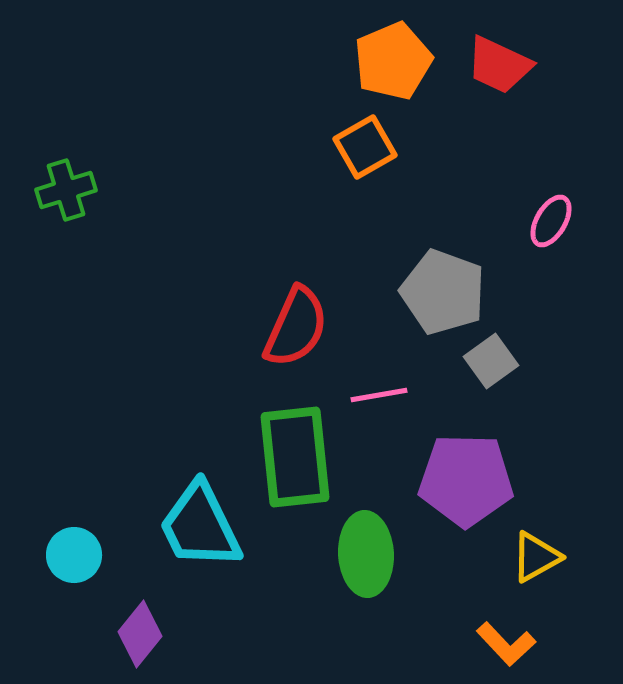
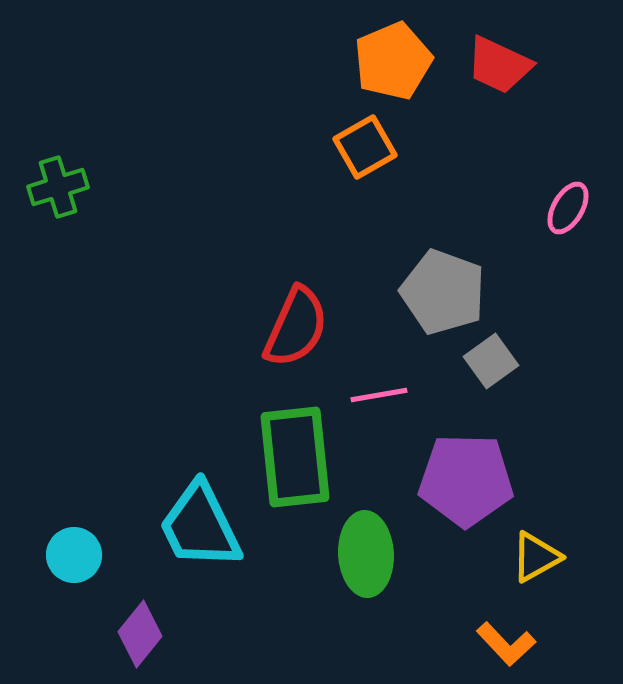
green cross: moved 8 px left, 3 px up
pink ellipse: moved 17 px right, 13 px up
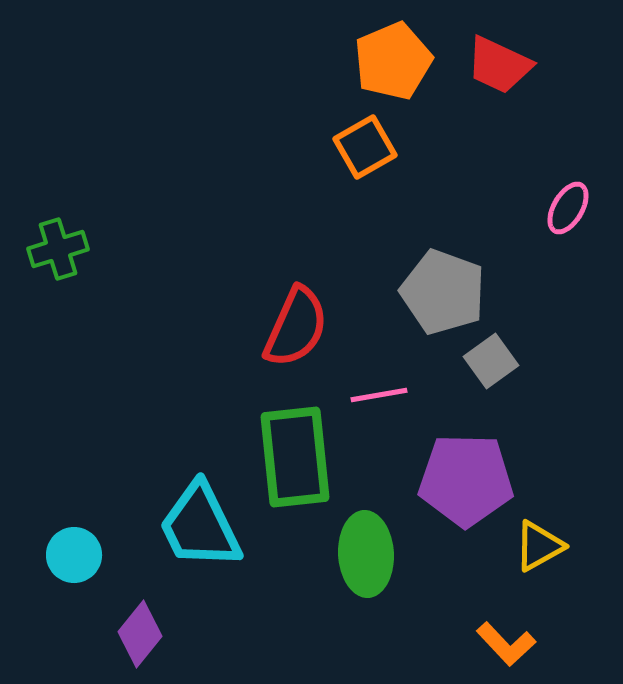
green cross: moved 62 px down
yellow triangle: moved 3 px right, 11 px up
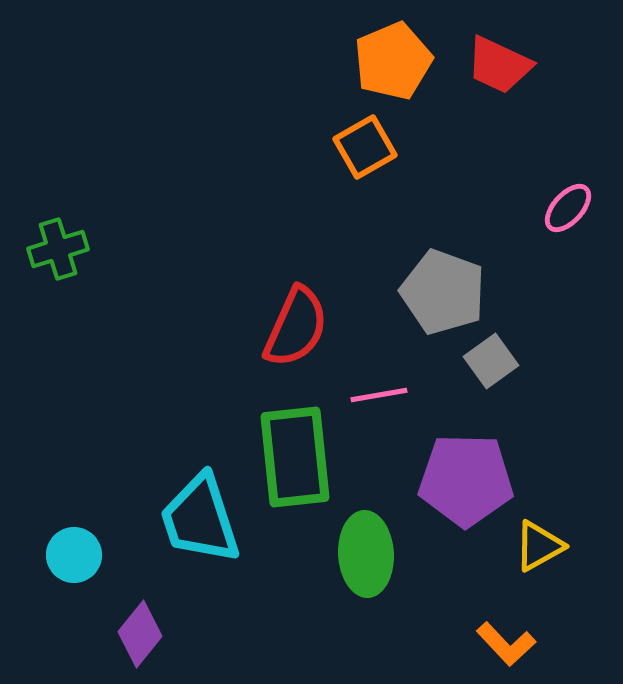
pink ellipse: rotated 12 degrees clockwise
cyan trapezoid: moved 7 px up; rotated 8 degrees clockwise
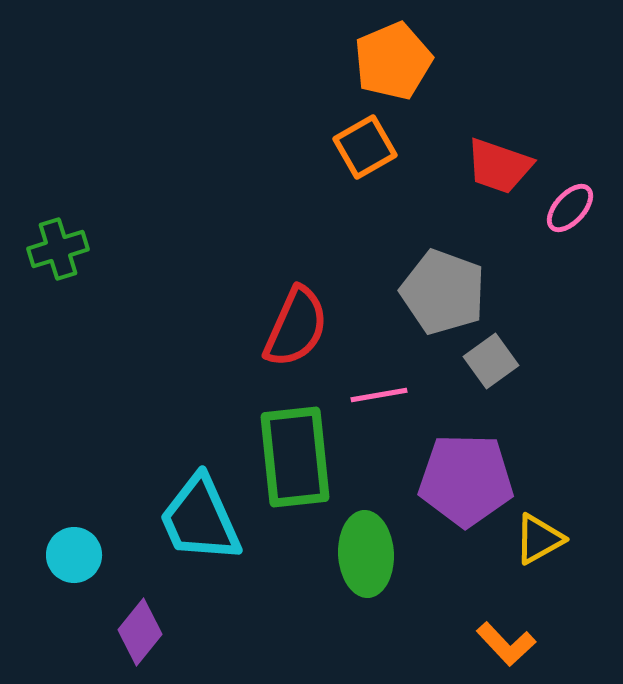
red trapezoid: moved 101 px down; rotated 6 degrees counterclockwise
pink ellipse: moved 2 px right
cyan trapezoid: rotated 6 degrees counterclockwise
yellow triangle: moved 7 px up
purple diamond: moved 2 px up
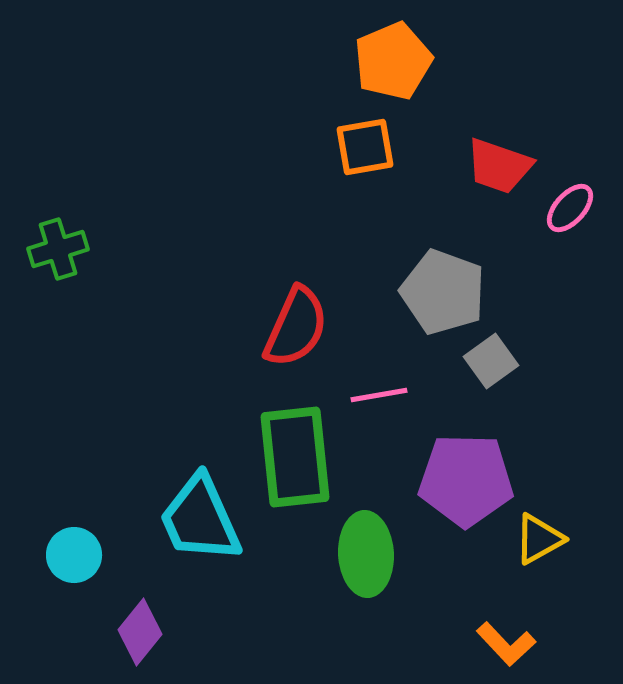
orange square: rotated 20 degrees clockwise
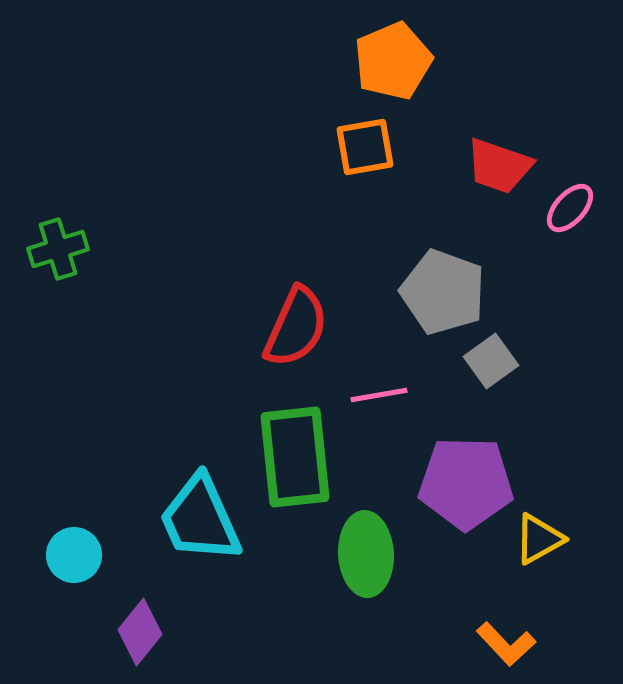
purple pentagon: moved 3 px down
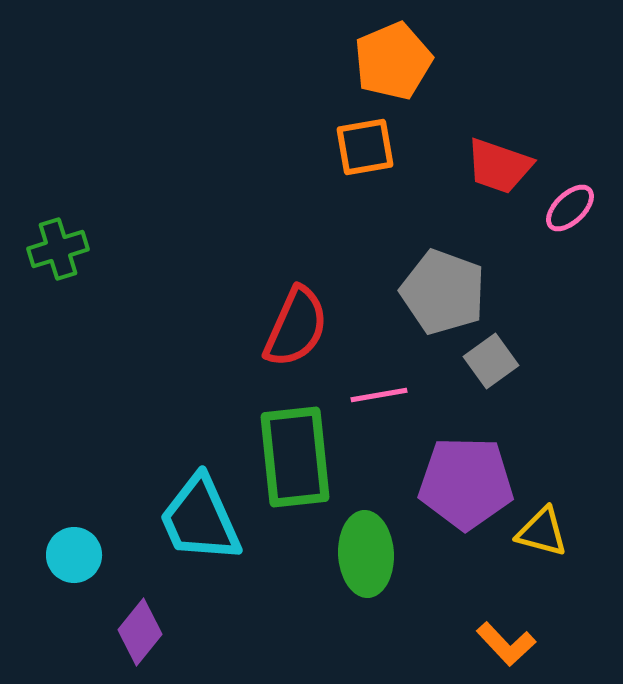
pink ellipse: rotated 4 degrees clockwise
yellow triangle: moved 3 px right, 7 px up; rotated 44 degrees clockwise
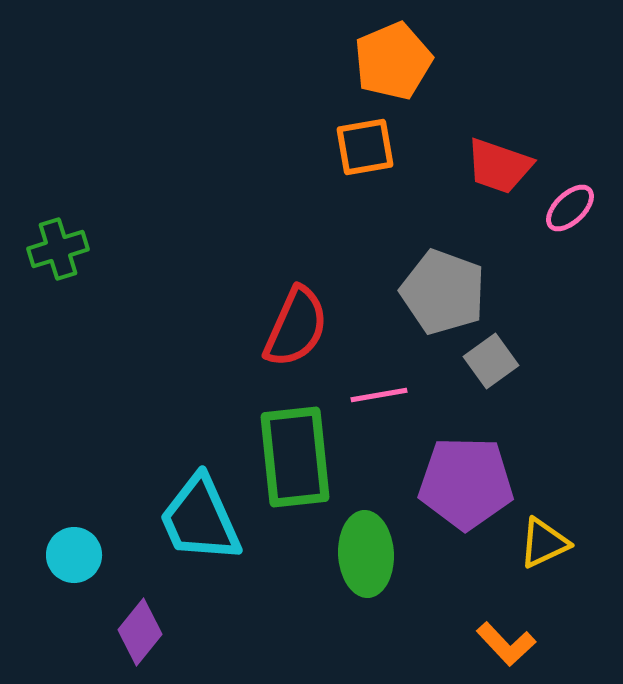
yellow triangle: moved 2 px right, 11 px down; rotated 40 degrees counterclockwise
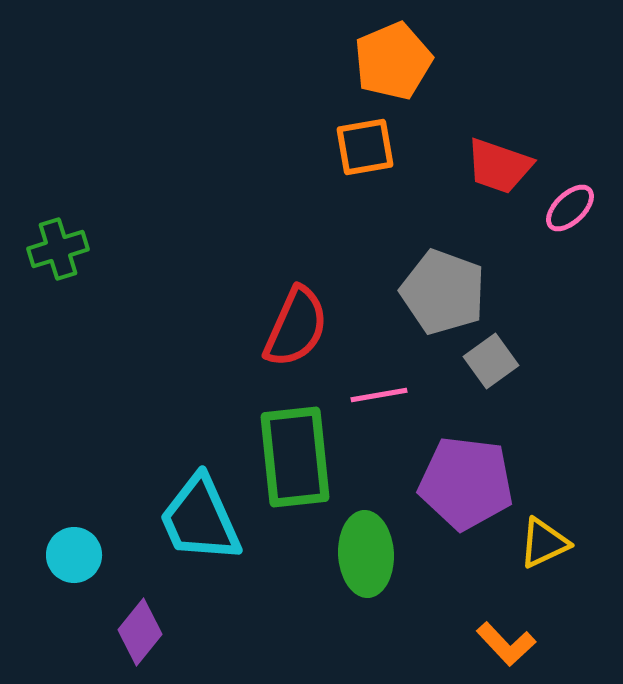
purple pentagon: rotated 6 degrees clockwise
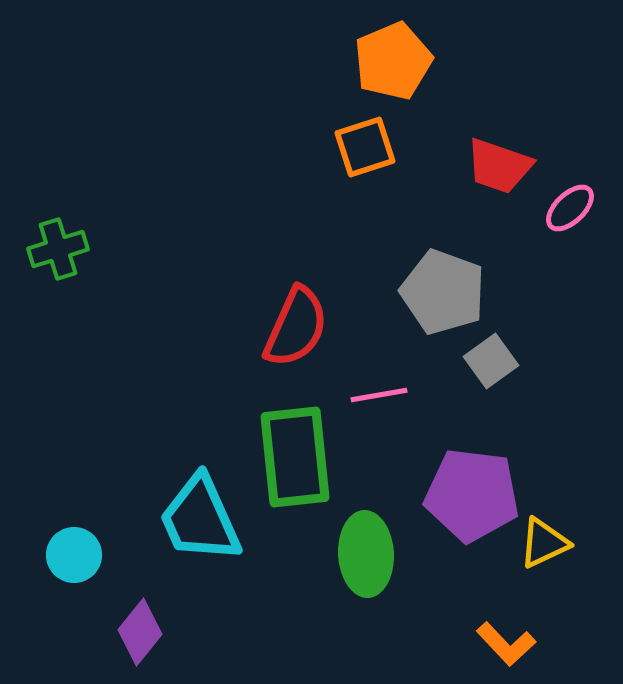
orange square: rotated 8 degrees counterclockwise
purple pentagon: moved 6 px right, 12 px down
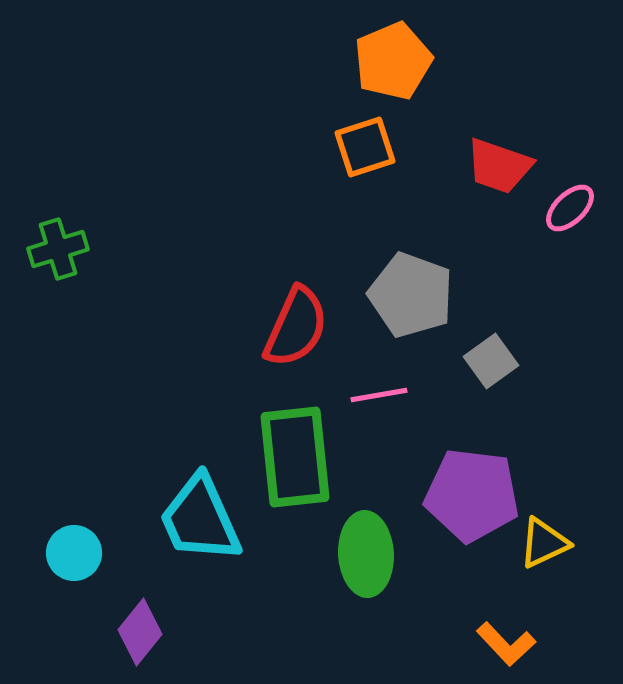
gray pentagon: moved 32 px left, 3 px down
cyan circle: moved 2 px up
